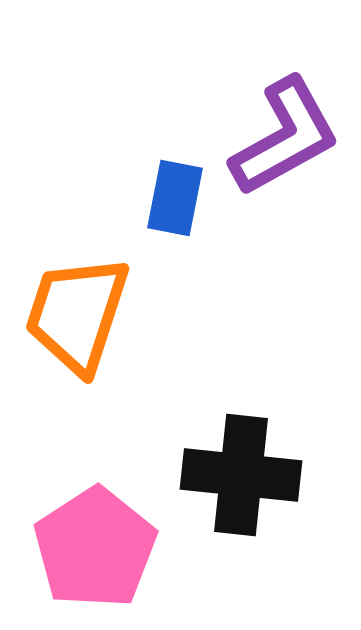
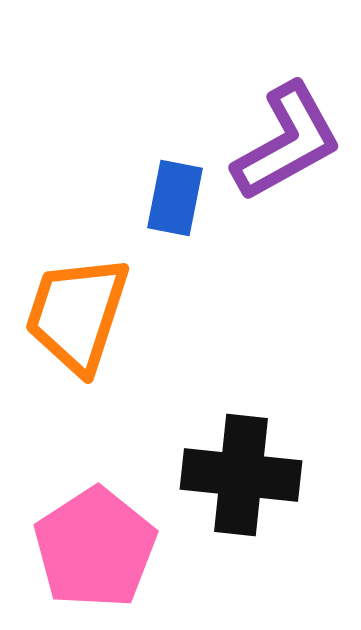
purple L-shape: moved 2 px right, 5 px down
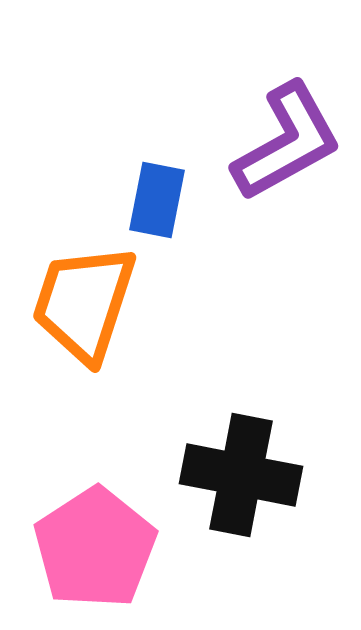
blue rectangle: moved 18 px left, 2 px down
orange trapezoid: moved 7 px right, 11 px up
black cross: rotated 5 degrees clockwise
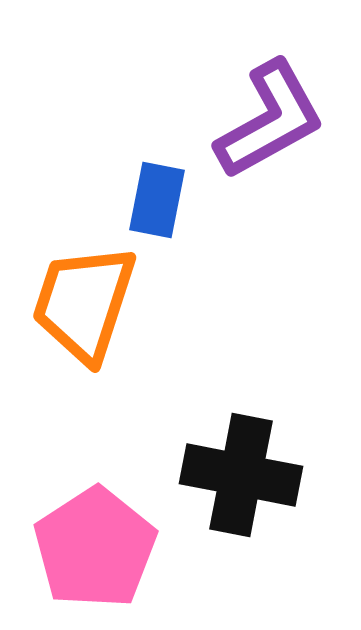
purple L-shape: moved 17 px left, 22 px up
